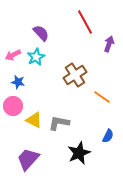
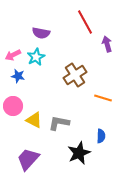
purple semicircle: rotated 144 degrees clockwise
purple arrow: moved 2 px left; rotated 35 degrees counterclockwise
blue star: moved 6 px up
orange line: moved 1 px right, 1 px down; rotated 18 degrees counterclockwise
blue semicircle: moved 7 px left; rotated 24 degrees counterclockwise
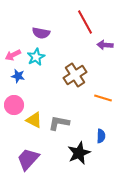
purple arrow: moved 2 px left, 1 px down; rotated 70 degrees counterclockwise
pink circle: moved 1 px right, 1 px up
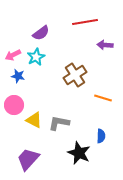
red line: rotated 70 degrees counterclockwise
purple semicircle: rotated 48 degrees counterclockwise
black star: rotated 25 degrees counterclockwise
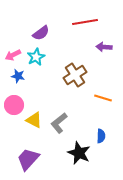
purple arrow: moved 1 px left, 2 px down
gray L-shape: rotated 50 degrees counterclockwise
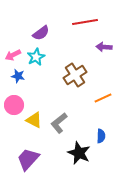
orange line: rotated 42 degrees counterclockwise
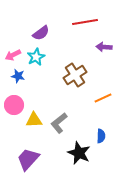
yellow triangle: rotated 30 degrees counterclockwise
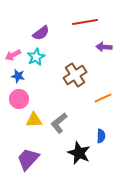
pink circle: moved 5 px right, 6 px up
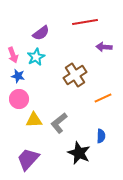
pink arrow: rotated 84 degrees counterclockwise
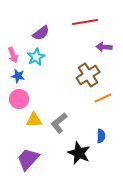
brown cross: moved 13 px right
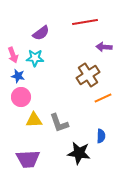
cyan star: moved 1 px left, 1 px down; rotated 30 degrees clockwise
pink circle: moved 2 px right, 2 px up
gray L-shape: rotated 70 degrees counterclockwise
black star: rotated 15 degrees counterclockwise
purple trapezoid: rotated 135 degrees counterclockwise
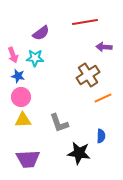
yellow triangle: moved 11 px left
